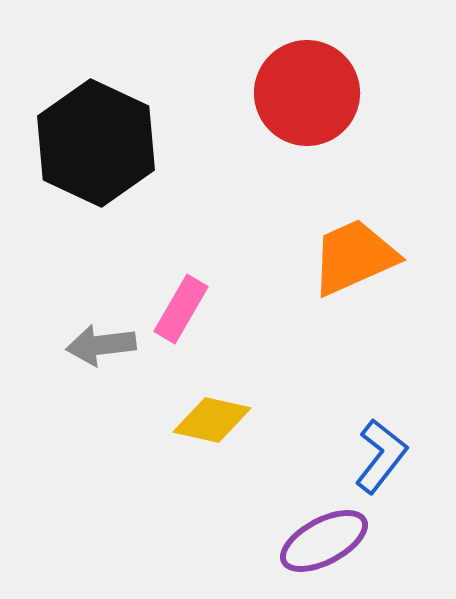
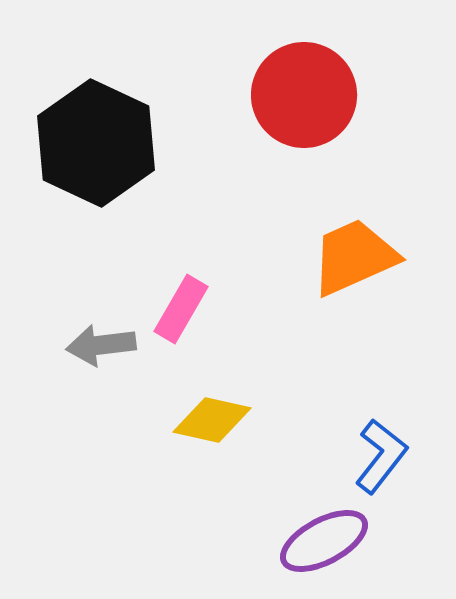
red circle: moved 3 px left, 2 px down
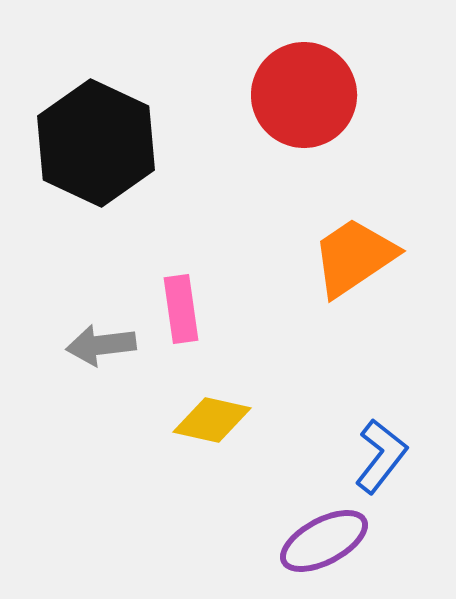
orange trapezoid: rotated 10 degrees counterclockwise
pink rectangle: rotated 38 degrees counterclockwise
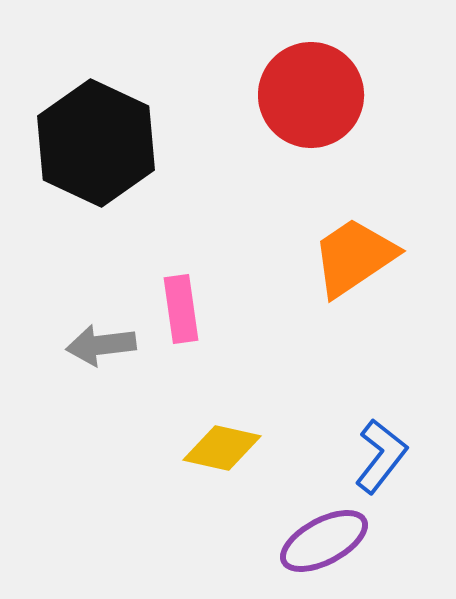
red circle: moved 7 px right
yellow diamond: moved 10 px right, 28 px down
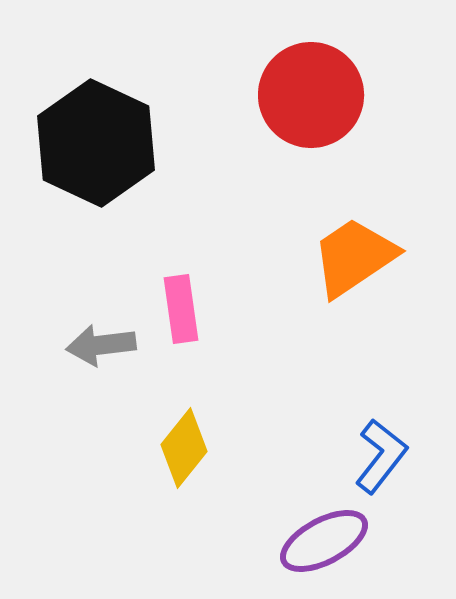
yellow diamond: moved 38 px left; rotated 64 degrees counterclockwise
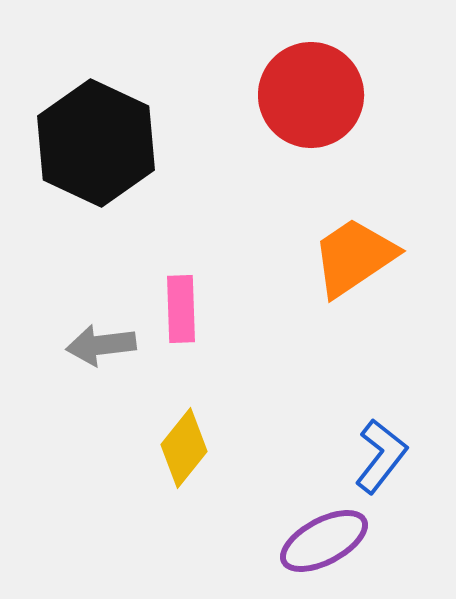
pink rectangle: rotated 6 degrees clockwise
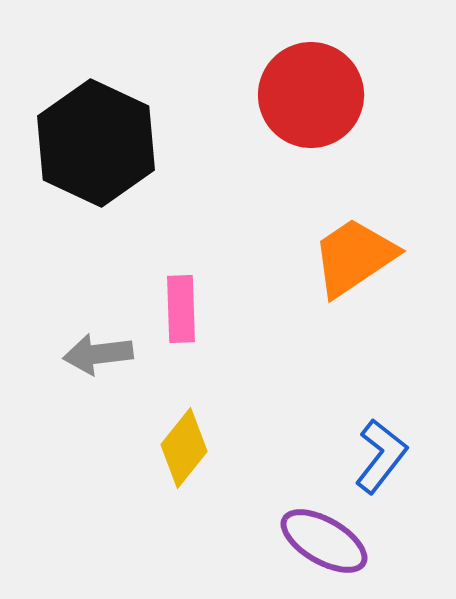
gray arrow: moved 3 px left, 9 px down
purple ellipse: rotated 58 degrees clockwise
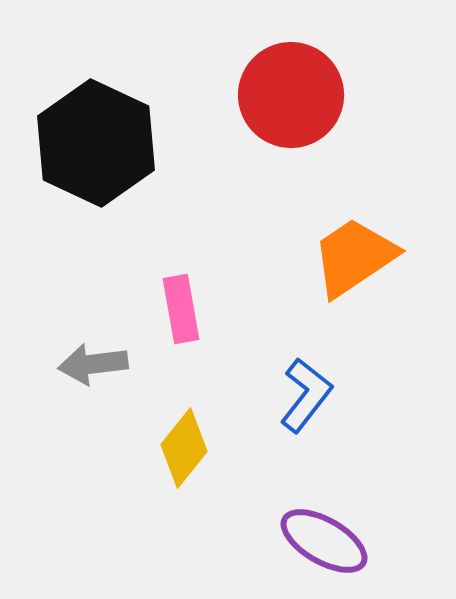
red circle: moved 20 px left
pink rectangle: rotated 8 degrees counterclockwise
gray arrow: moved 5 px left, 10 px down
blue L-shape: moved 75 px left, 61 px up
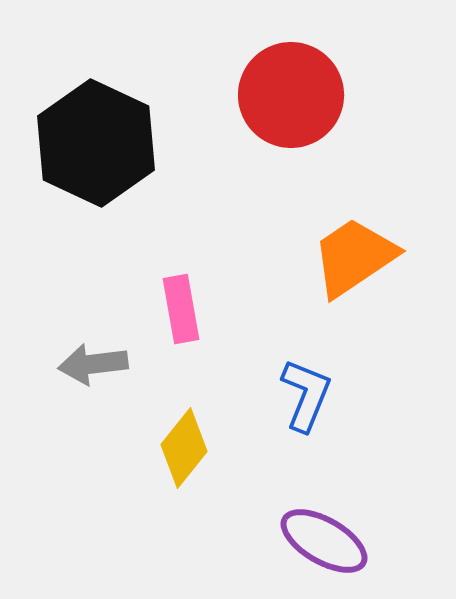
blue L-shape: rotated 16 degrees counterclockwise
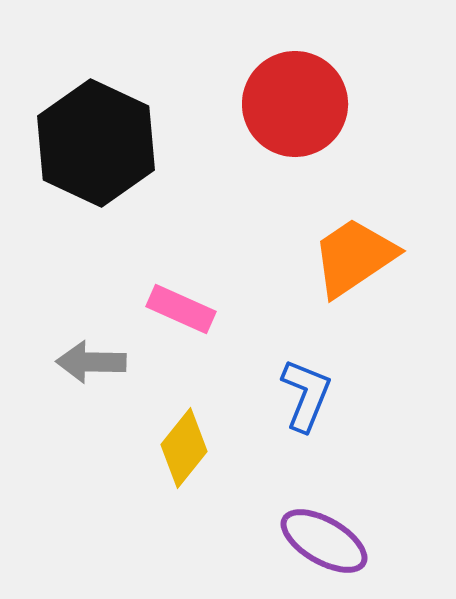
red circle: moved 4 px right, 9 px down
pink rectangle: rotated 56 degrees counterclockwise
gray arrow: moved 2 px left, 2 px up; rotated 8 degrees clockwise
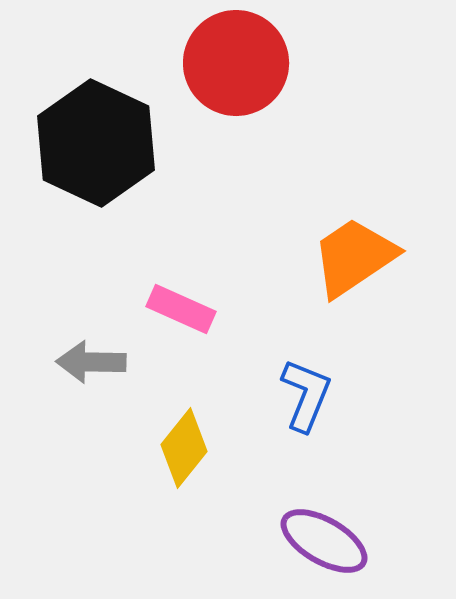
red circle: moved 59 px left, 41 px up
